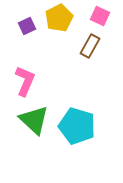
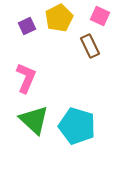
brown rectangle: rotated 55 degrees counterclockwise
pink L-shape: moved 1 px right, 3 px up
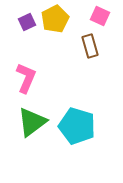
yellow pentagon: moved 4 px left, 1 px down
purple square: moved 4 px up
brown rectangle: rotated 10 degrees clockwise
green triangle: moved 2 px left, 2 px down; rotated 40 degrees clockwise
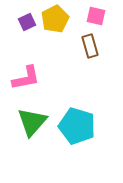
pink square: moved 4 px left; rotated 12 degrees counterclockwise
pink L-shape: rotated 56 degrees clockwise
green triangle: rotated 12 degrees counterclockwise
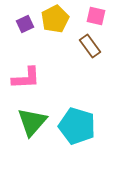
purple square: moved 2 px left, 2 px down
brown rectangle: rotated 20 degrees counterclockwise
pink L-shape: rotated 8 degrees clockwise
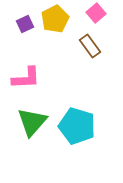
pink square: moved 3 px up; rotated 36 degrees clockwise
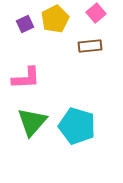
brown rectangle: rotated 60 degrees counterclockwise
